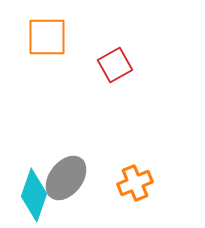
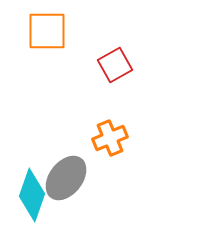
orange square: moved 6 px up
orange cross: moved 25 px left, 45 px up
cyan diamond: moved 2 px left
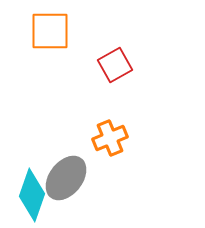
orange square: moved 3 px right
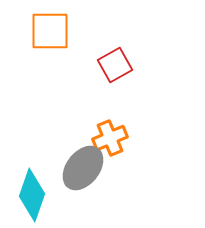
gray ellipse: moved 17 px right, 10 px up
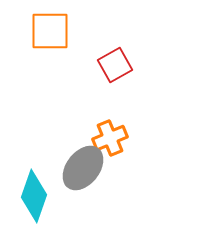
cyan diamond: moved 2 px right, 1 px down
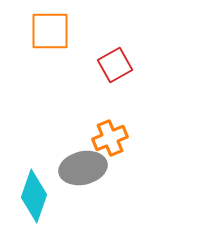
gray ellipse: rotated 39 degrees clockwise
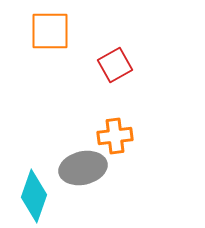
orange cross: moved 5 px right, 2 px up; rotated 16 degrees clockwise
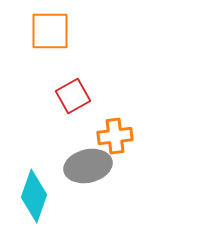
red square: moved 42 px left, 31 px down
gray ellipse: moved 5 px right, 2 px up
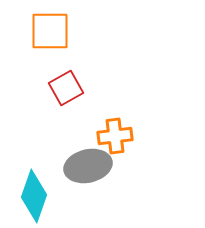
red square: moved 7 px left, 8 px up
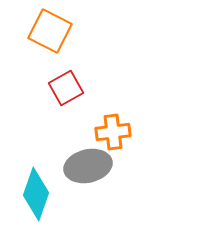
orange square: rotated 27 degrees clockwise
orange cross: moved 2 px left, 4 px up
cyan diamond: moved 2 px right, 2 px up
